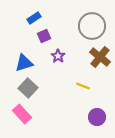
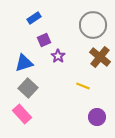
gray circle: moved 1 px right, 1 px up
purple square: moved 4 px down
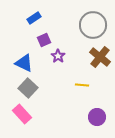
blue triangle: rotated 42 degrees clockwise
yellow line: moved 1 px left, 1 px up; rotated 16 degrees counterclockwise
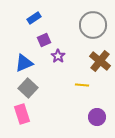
brown cross: moved 4 px down
blue triangle: rotated 48 degrees counterclockwise
pink rectangle: rotated 24 degrees clockwise
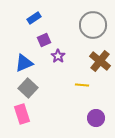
purple circle: moved 1 px left, 1 px down
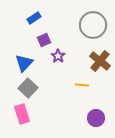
blue triangle: rotated 24 degrees counterclockwise
